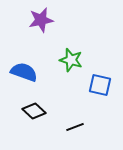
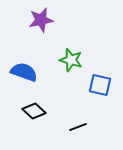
black line: moved 3 px right
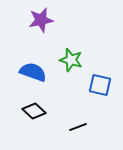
blue semicircle: moved 9 px right
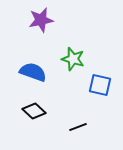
green star: moved 2 px right, 1 px up
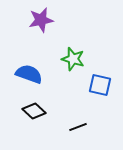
blue semicircle: moved 4 px left, 2 px down
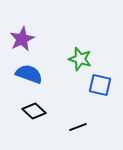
purple star: moved 19 px left, 19 px down; rotated 15 degrees counterclockwise
green star: moved 7 px right
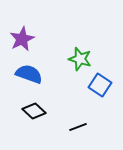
blue square: rotated 20 degrees clockwise
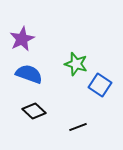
green star: moved 4 px left, 5 px down
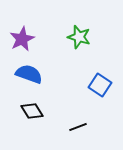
green star: moved 3 px right, 27 px up
black diamond: moved 2 px left; rotated 15 degrees clockwise
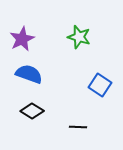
black diamond: rotated 25 degrees counterclockwise
black line: rotated 24 degrees clockwise
